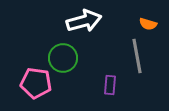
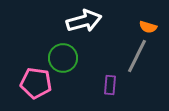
orange semicircle: moved 3 px down
gray line: rotated 36 degrees clockwise
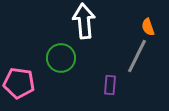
white arrow: rotated 80 degrees counterclockwise
orange semicircle: rotated 54 degrees clockwise
green circle: moved 2 px left
pink pentagon: moved 17 px left
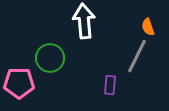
green circle: moved 11 px left
pink pentagon: rotated 8 degrees counterclockwise
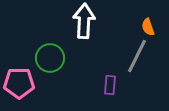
white arrow: rotated 8 degrees clockwise
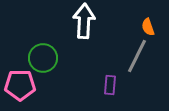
green circle: moved 7 px left
pink pentagon: moved 1 px right, 2 px down
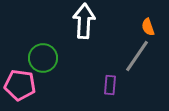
gray line: rotated 8 degrees clockwise
pink pentagon: rotated 8 degrees clockwise
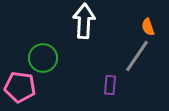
pink pentagon: moved 2 px down
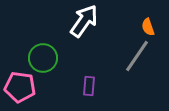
white arrow: rotated 32 degrees clockwise
purple rectangle: moved 21 px left, 1 px down
